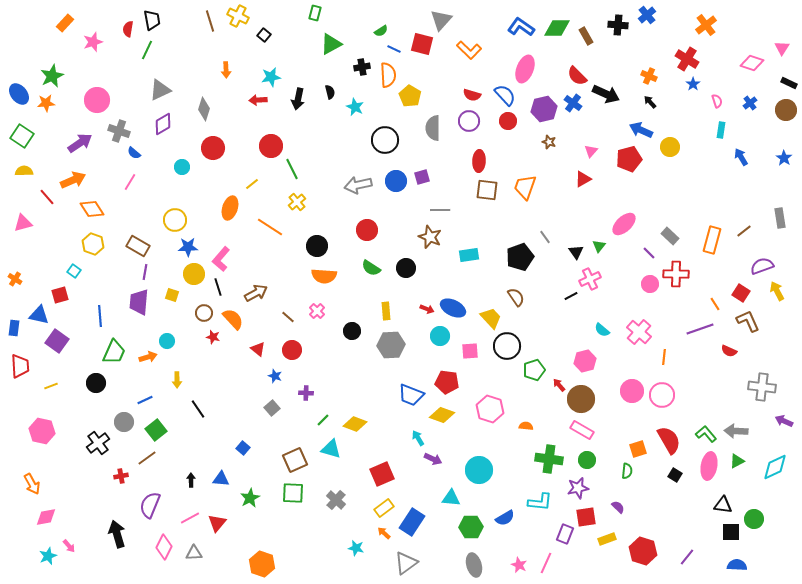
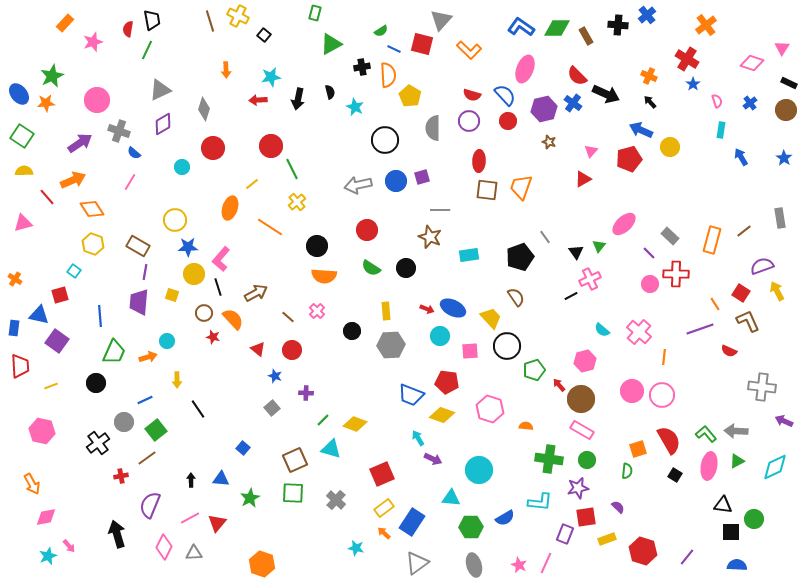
orange trapezoid at (525, 187): moved 4 px left
gray triangle at (406, 563): moved 11 px right
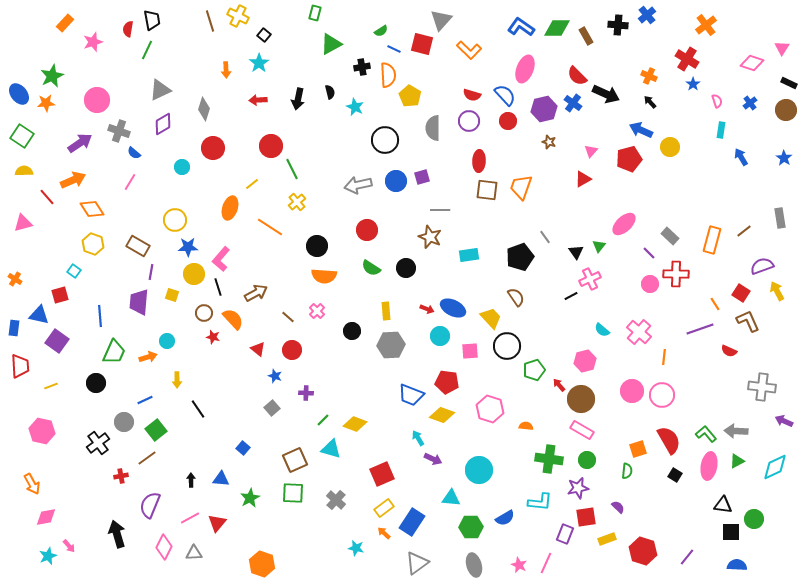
cyan star at (271, 77): moved 12 px left, 14 px up; rotated 24 degrees counterclockwise
purple line at (145, 272): moved 6 px right
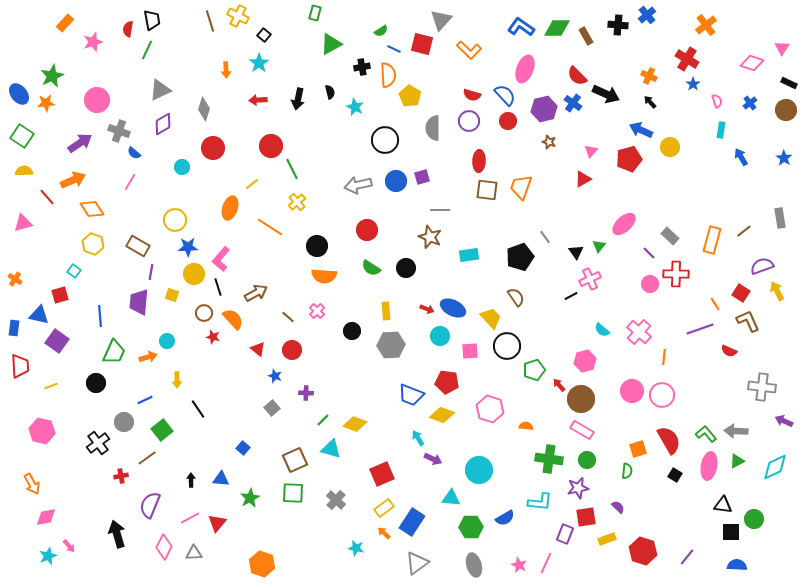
green square at (156, 430): moved 6 px right
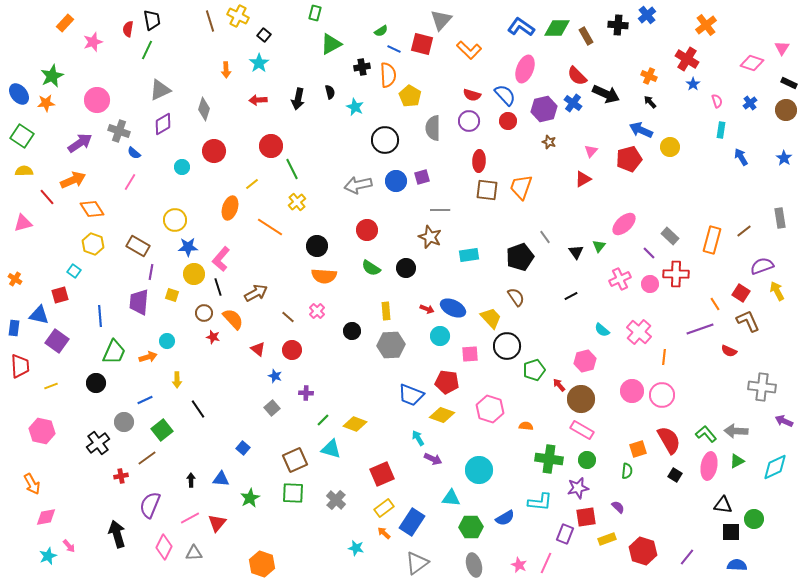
red circle at (213, 148): moved 1 px right, 3 px down
pink cross at (590, 279): moved 30 px right
pink square at (470, 351): moved 3 px down
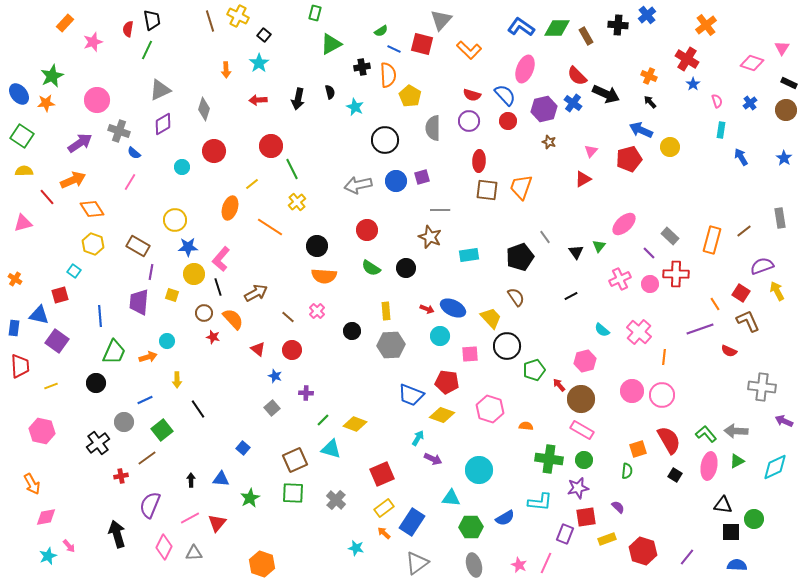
cyan arrow at (418, 438): rotated 63 degrees clockwise
green circle at (587, 460): moved 3 px left
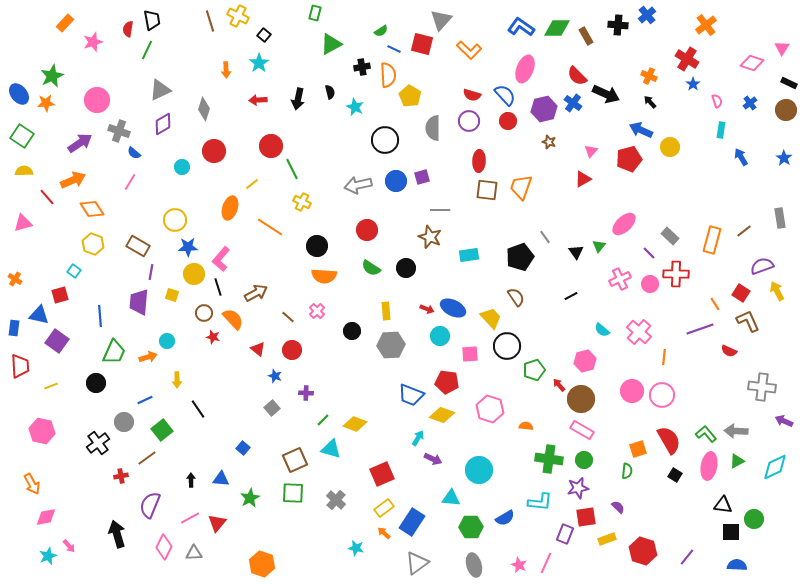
yellow cross at (297, 202): moved 5 px right; rotated 24 degrees counterclockwise
